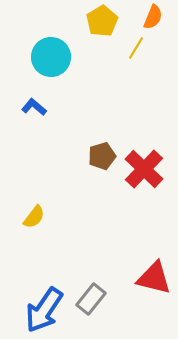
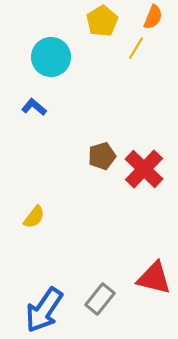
gray rectangle: moved 9 px right
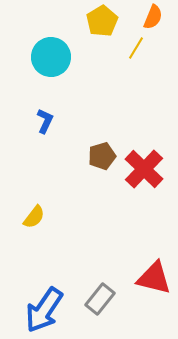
blue L-shape: moved 11 px right, 14 px down; rotated 75 degrees clockwise
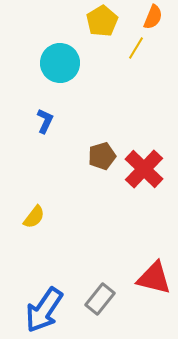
cyan circle: moved 9 px right, 6 px down
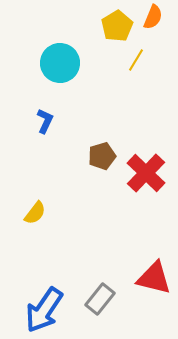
yellow pentagon: moved 15 px right, 5 px down
yellow line: moved 12 px down
red cross: moved 2 px right, 4 px down
yellow semicircle: moved 1 px right, 4 px up
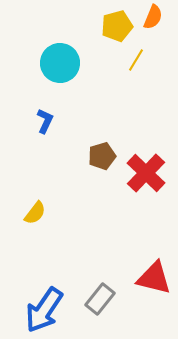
yellow pentagon: rotated 16 degrees clockwise
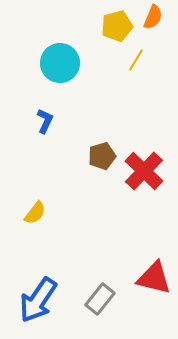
red cross: moved 2 px left, 2 px up
blue arrow: moved 6 px left, 10 px up
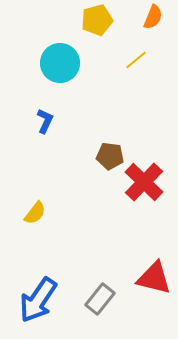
yellow pentagon: moved 20 px left, 6 px up
yellow line: rotated 20 degrees clockwise
brown pentagon: moved 8 px right; rotated 24 degrees clockwise
red cross: moved 11 px down
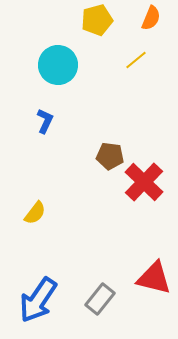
orange semicircle: moved 2 px left, 1 px down
cyan circle: moved 2 px left, 2 px down
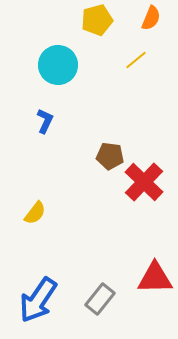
red triangle: moved 1 px right; rotated 15 degrees counterclockwise
